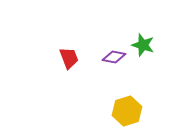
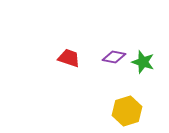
green star: moved 17 px down
red trapezoid: rotated 50 degrees counterclockwise
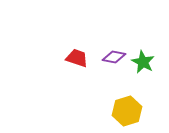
red trapezoid: moved 8 px right
green star: rotated 10 degrees clockwise
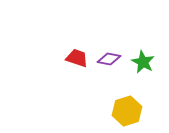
purple diamond: moved 5 px left, 2 px down
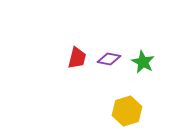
red trapezoid: rotated 85 degrees clockwise
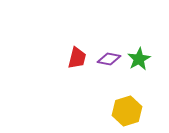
green star: moved 4 px left, 3 px up; rotated 15 degrees clockwise
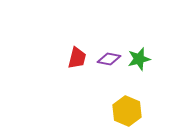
green star: rotated 15 degrees clockwise
yellow hexagon: rotated 20 degrees counterclockwise
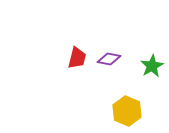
green star: moved 13 px right, 7 px down; rotated 15 degrees counterclockwise
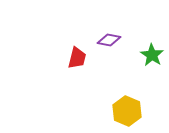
purple diamond: moved 19 px up
green star: moved 11 px up; rotated 10 degrees counterclockwise
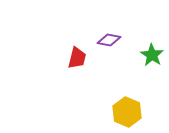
yellow hexagon: moved 1 px down
